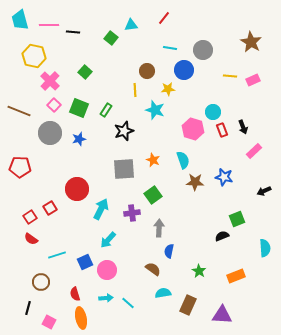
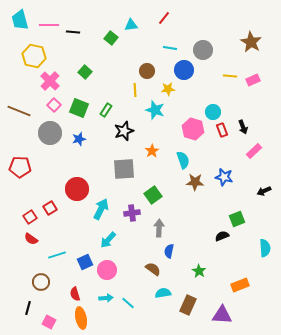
orange star at (153, 160): moved 1 px left, 9 px up; rotated 16 degrees clockwise
orange rectangle at (236, 276): moved 4 px right, 9 px down
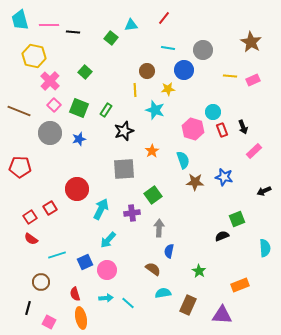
cyan line at (170, 48): moved 2 px left
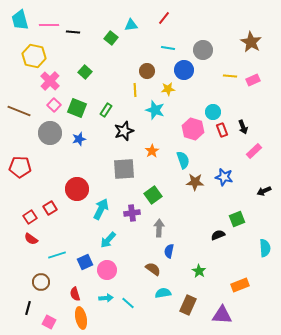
green square at (79, 108): moved 2 px left
black semicircle at (222, 236): moved 4 px left, 1 px up
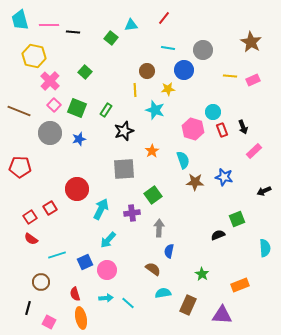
green star at (199, 271): moved 3 px right, 3 px down
